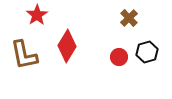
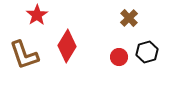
brown L-shape: rotated 8 degrees counterclockwise
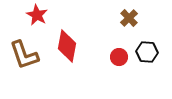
red star: rotated 10 degrees counterclockwise
red diamond: rotated 20 degrees counterclockwise
black hexagon: rotated 20 degrees clockwise
